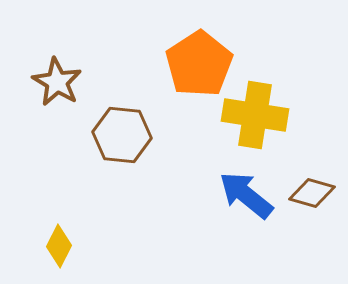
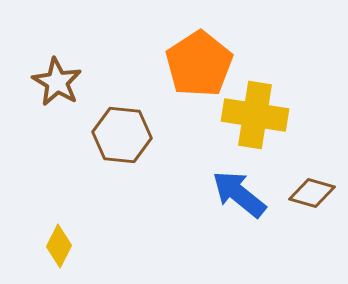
blue arrow: moved 7 px left, 1 px up
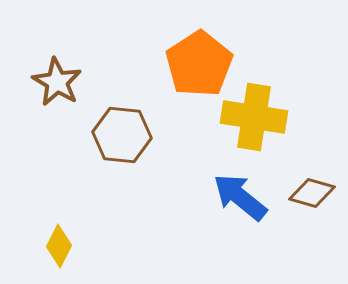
yellow cross: moved 1 px left, 2 px down
blue arrow: moved 1 px right, 3 px down
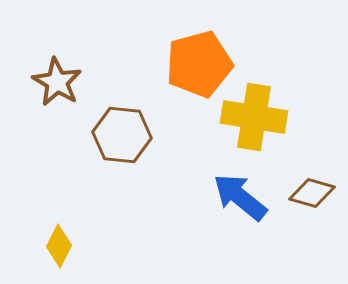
orange pentagon: rotated 18 degrees clockwise
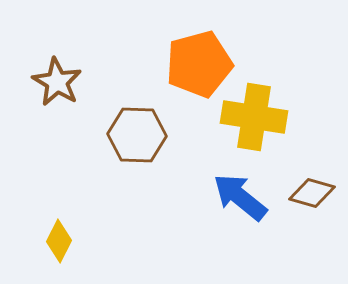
brown hexagon: moved 15 px right; rotated 4 degrees counterclockwise
yellow diamond: moved 5 px up
